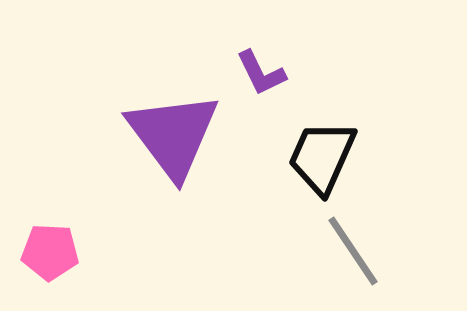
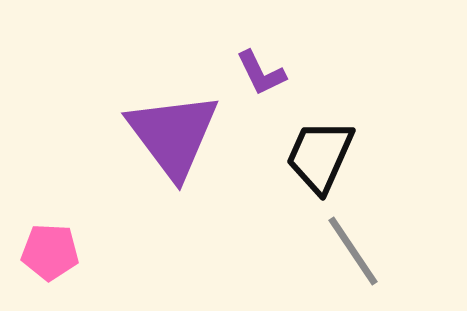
black trapezoid: moved 2 px left, 1 px up
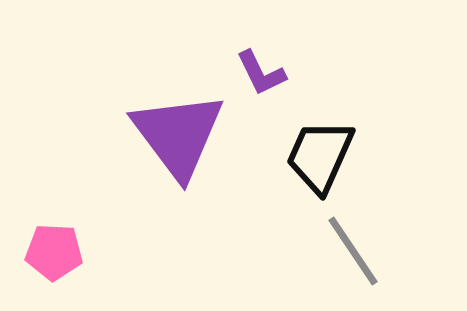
purple triangle: moved 5 px right
pink pentagon: moved 4 px right
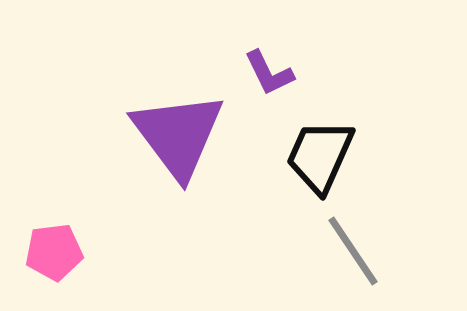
purple L-shape: moved 8 px right
pink pentagon: rotated 10 degrees counterclockwise
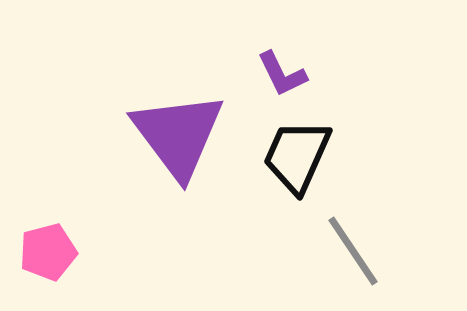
purple L-shape: moved 13 px right, 1 px down
black trapezoid: moved 23 px left
pink pentagon: moved 6 px left; rotated 8 degrees counterclockwise
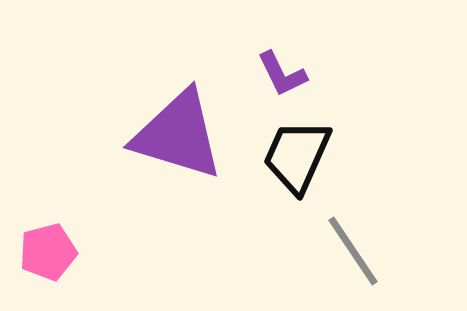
purple triangle: rotated 36 degrees counterclockwise
